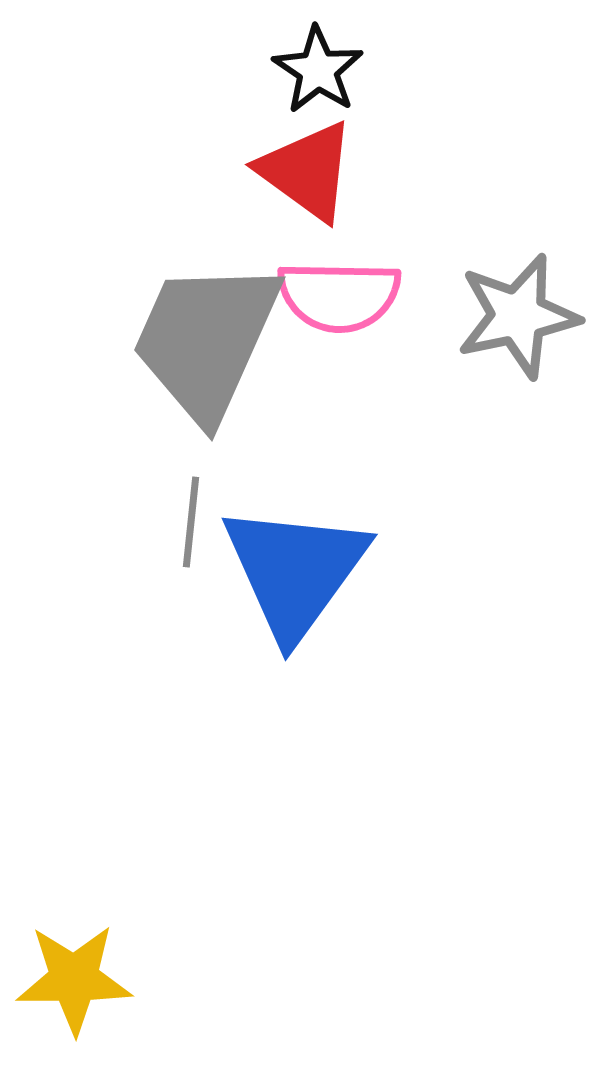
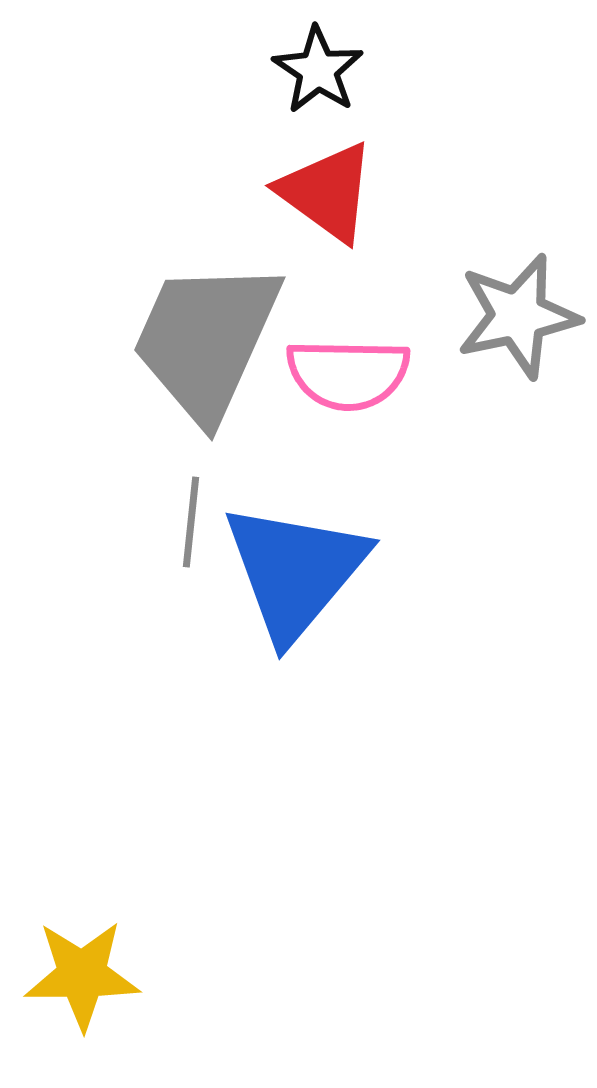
red triangle: moved 20 px right, 21 px down
pink semicircle: moved 9 px right, 78 px down
blue triangle: rotated 4 degrees clockwise
yellow star: moved 8 px right, 4 px up
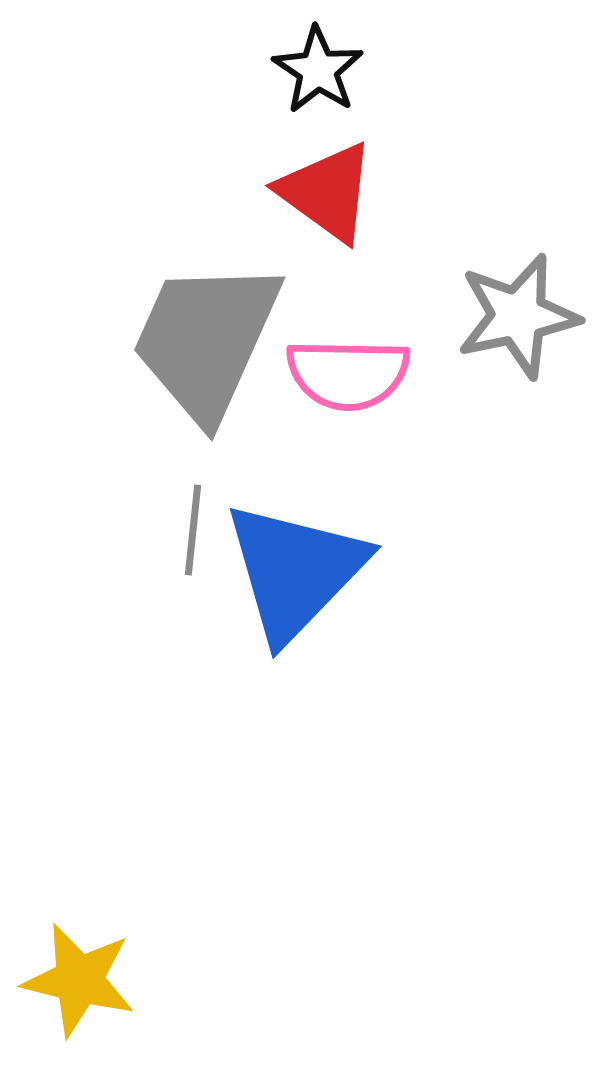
gray line: moved 2 px right, 8 px down
blue triangle: rotated 4 degrees clockwise
yellow star: moved 3 px left, 5 px down; rotated 14 degrees clockwise
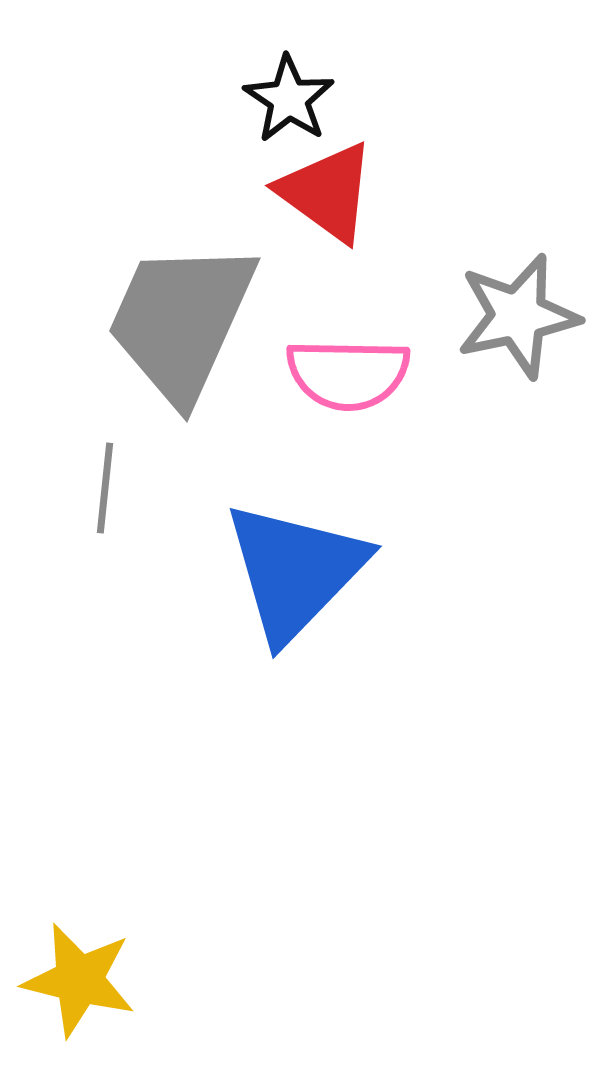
black star: moved 29 px left, 29 px down
gray trapezoid: moved 25 px left, 19 px up
gray line: moved 88 px left, 42 px up
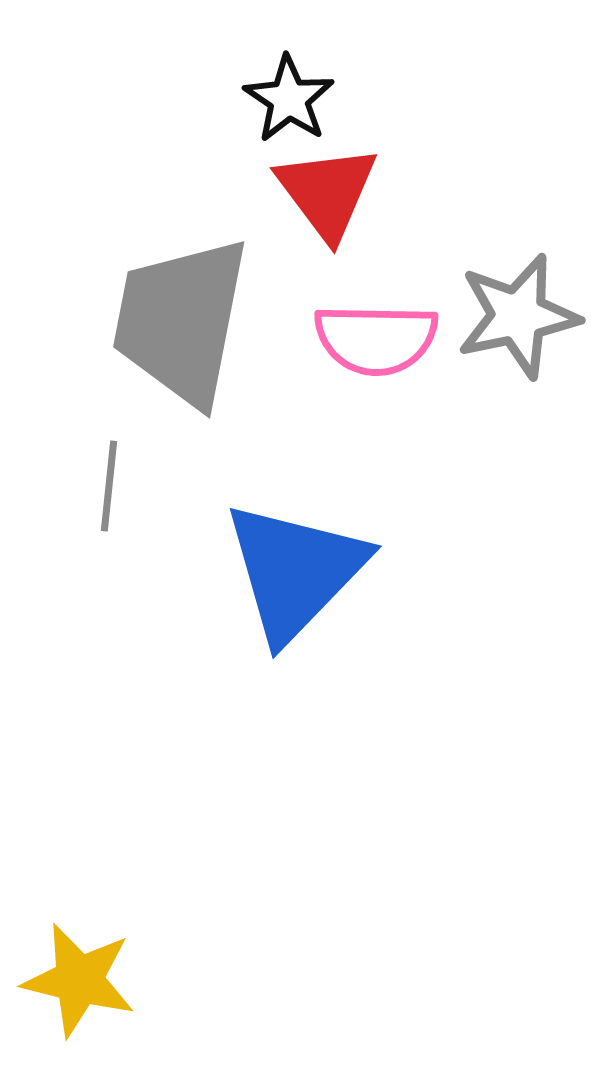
red triangle: rotated 17 degrees clockwise
gray trapezoid: rotated 13 degrees counterclockwise
pink semicircle: moved 28 px right, 35 px up
gray line: moved 4 px right, 2 px up
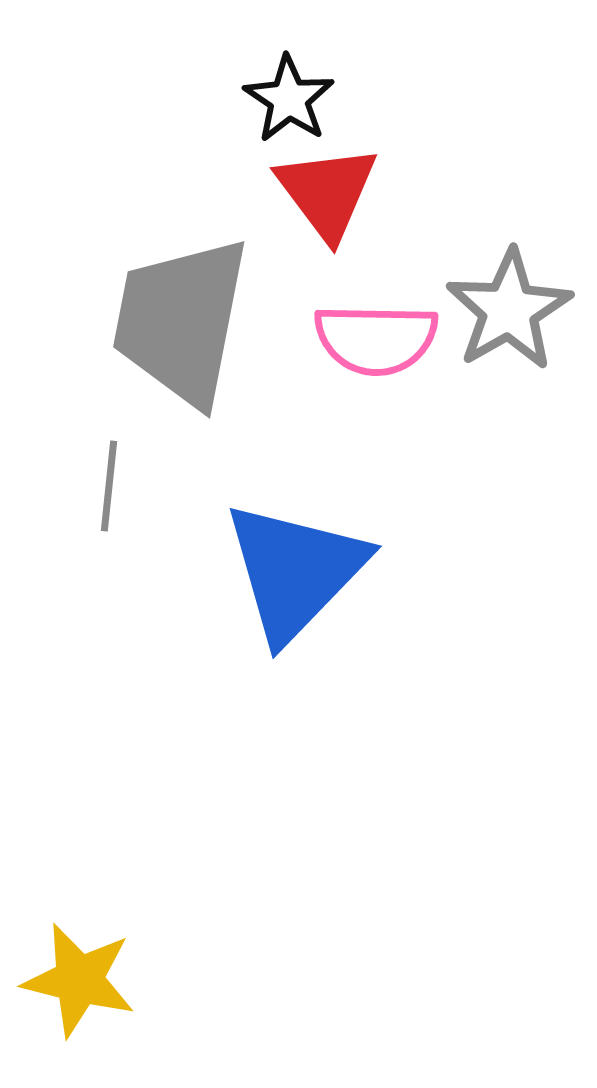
gray star: moved 9 px left, 6 px up; rotated 18 degrees counterclockwise
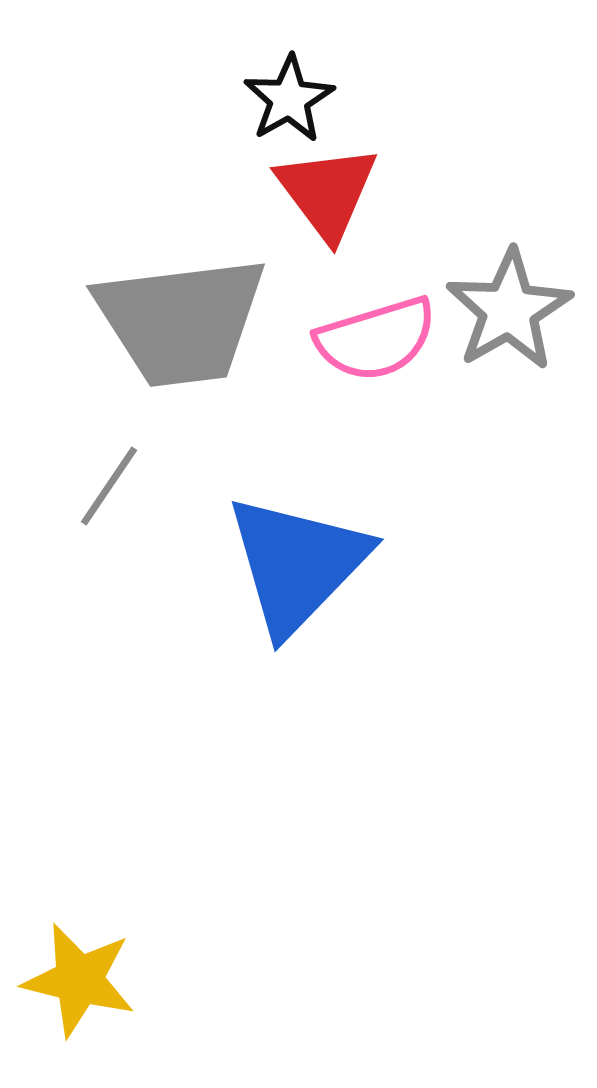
black star: rotated 8 degrees clockwise
gray trapezoid: rotated 108 degrees counterclockwise
pink semicircle: rotated 18 degrees counterclockwise
gray line: rotated 28 degrees clockwise
blue triangle: moved 2 px right, 7 px up
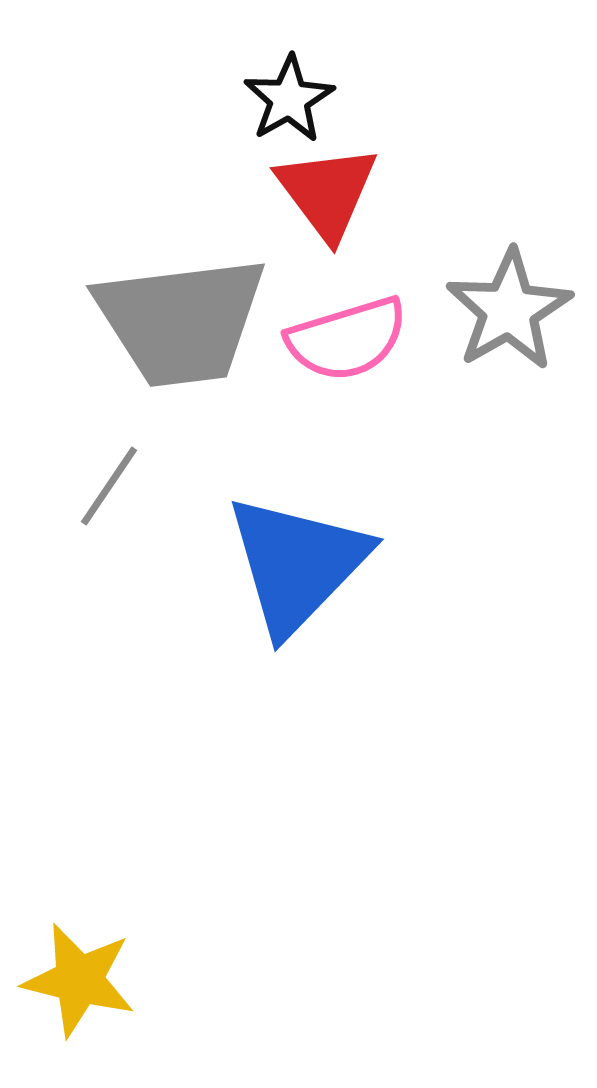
pink semicircle: moved 29 px left
